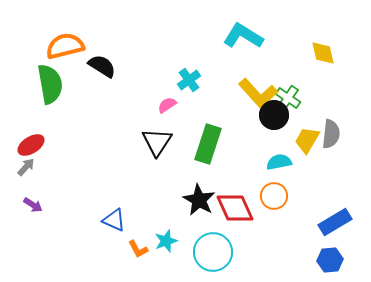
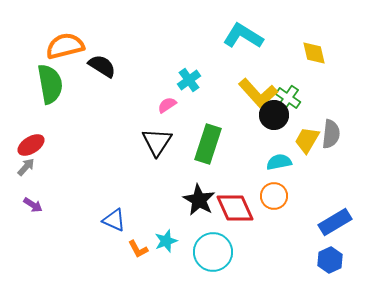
yellow diamond: moved 9 px left
blue hexagon: rotated 20 degrees counterclockwise
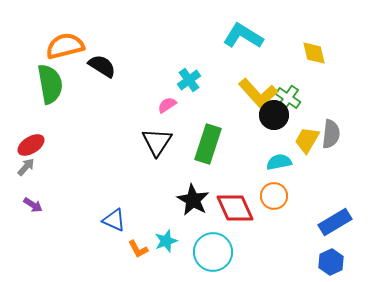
black star: moved 6 px left
blue hexagon: moved 1 px right, 2 px down
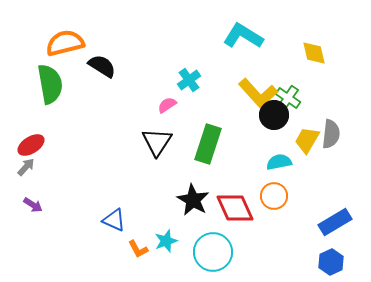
orange semicircle: moved 3 px up
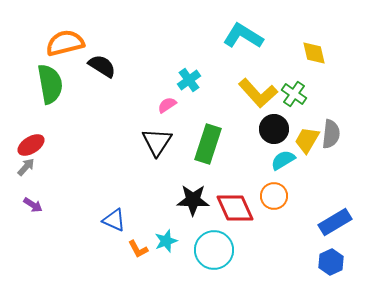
green cross: moved 6 px right, 4 px up
black circle: moved 14 px down
cyan semicircle: moved 4 px right, 2 px up; rotated 20 degrees counterclockwise
black star: rotated 28 degrees counterclockwise
cyan circle: moved 1 px right, 2 px up
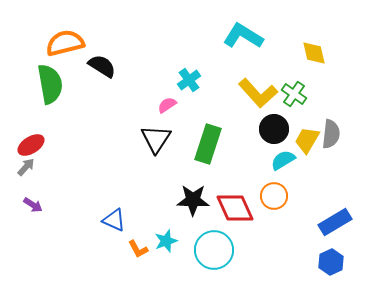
black triangle: moved 1 px left, 3 px up
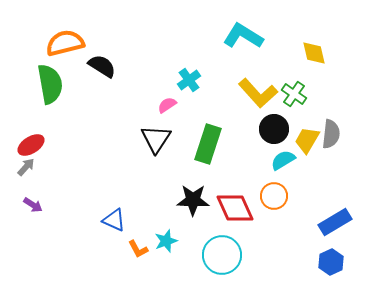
cyan circle: moved 8 px right, 5 px down
